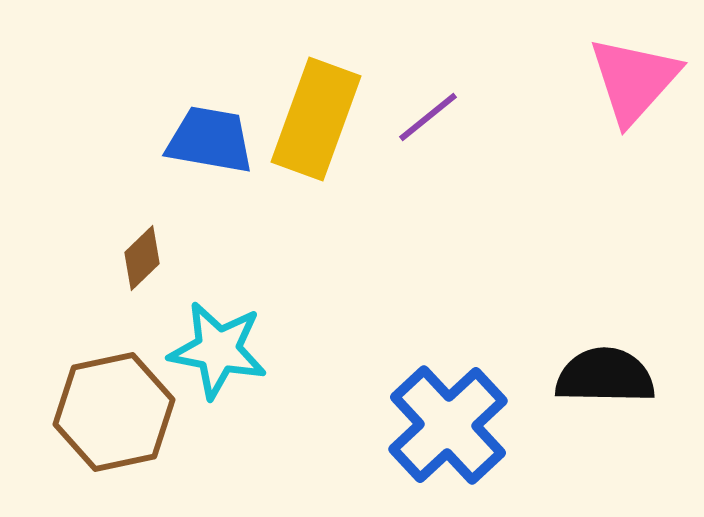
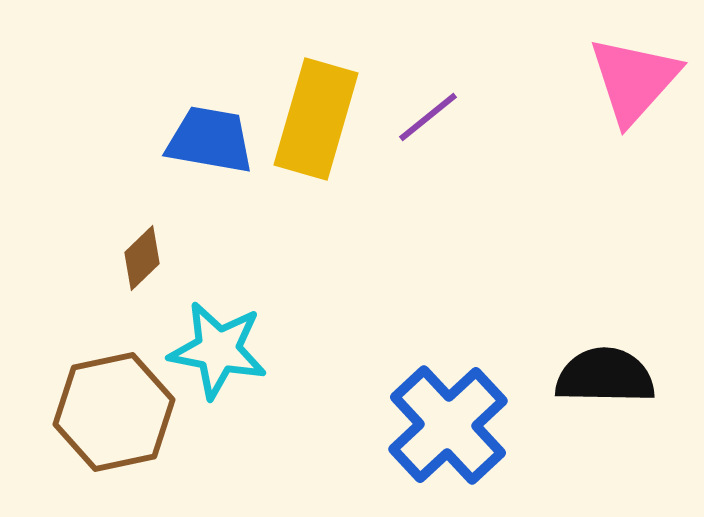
yellow rectangle: rotated 4 degrees counterclockwise
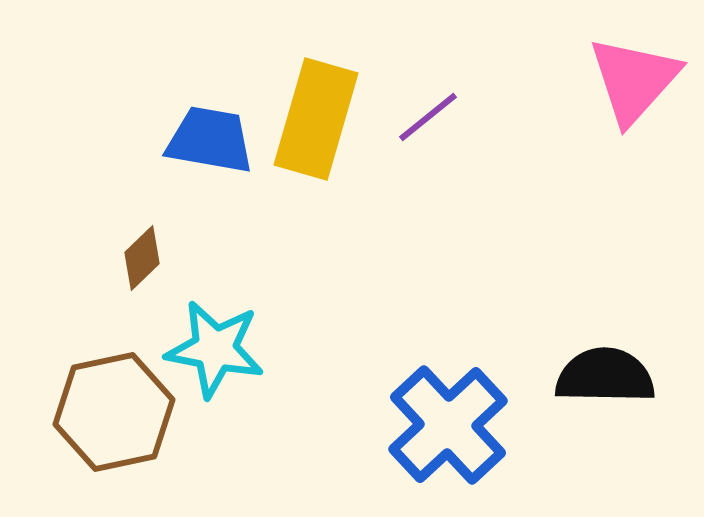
cyan star: moved 3 px left, 1 px up
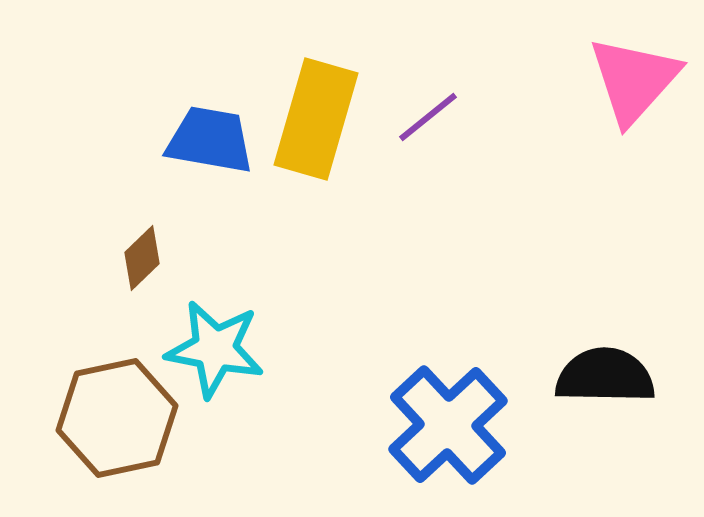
brown hexagon: moved 3 px right, 6 px down
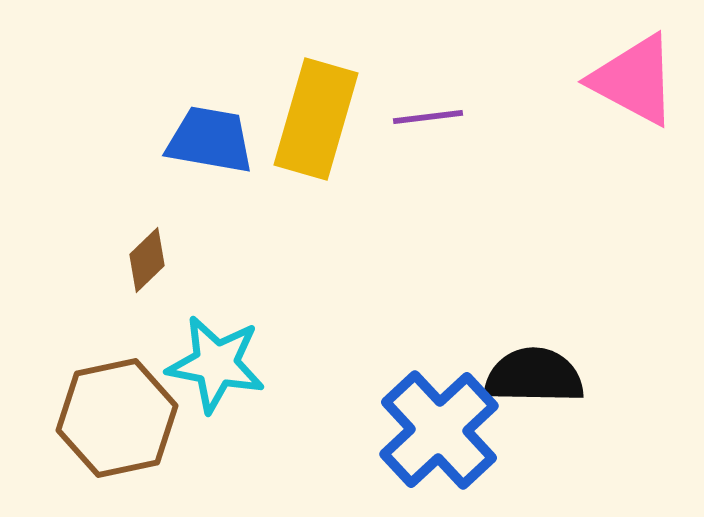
pink triangle: rotated 44 degrees counterclockwise
purple line: rotated 32 degrees clockwise
brown diamond: moved 5 px right, 2 px down
cyan star: moved 1 px right, 15 px down
black semicircle: moved 71 px left
blue cross: moved 9 px left, 5 px down
